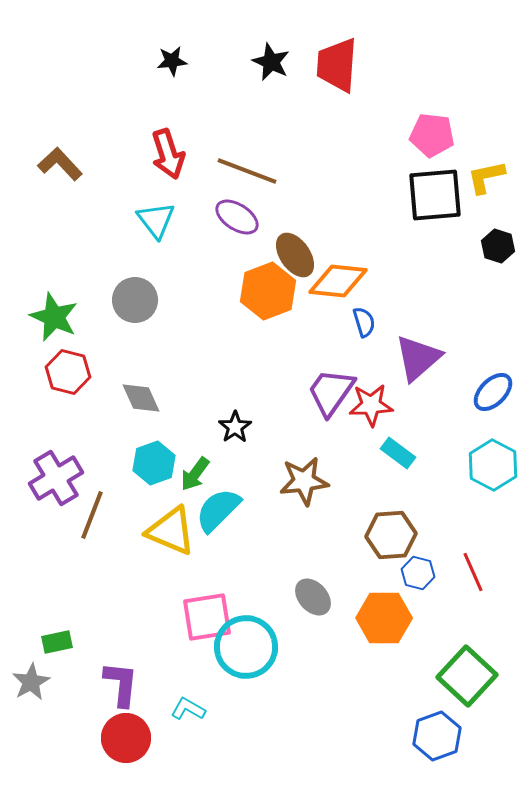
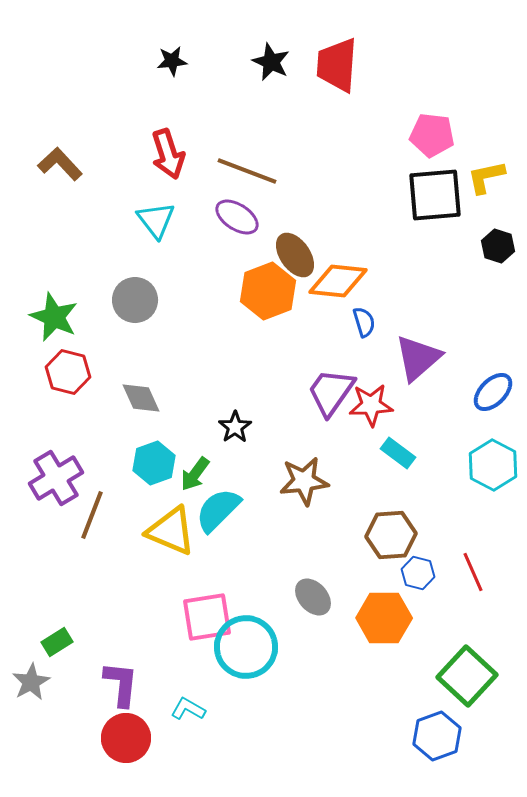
green rectangle at (57, 642): rotated 20 degrees counterclockwise
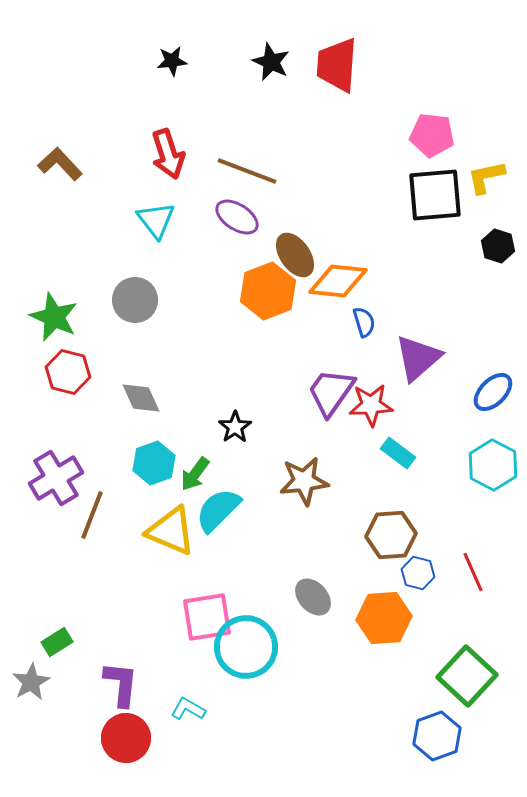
orange hexagon at (384, 618): rotated 4 degrees counterclockwise
